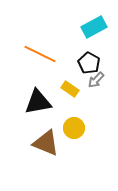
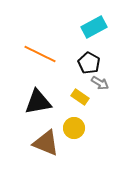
gray arrow: moved 4 px right, 3 px down; rotated 102 degrees counterclockwise
yellow rectangle: moved 10 px right, 8 px down
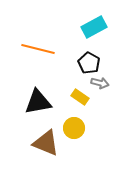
orange line: moved 2 px left, 5 px up; rotated 12 degrees counterclockwise
gray arrow: rotated 18 degrees counterclockwise
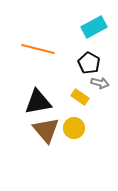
brown triangle: moved 13 px up; rotated 28 degrees clockwise
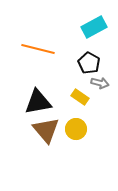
yellow circle: moved 2 px right, 1 px down
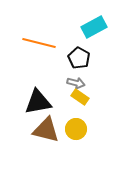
orange line: moved 1 px right, 6 px up
black pentagon: moved 10 px left, 5 px up
gray arrow: moved 24 px left
brown triangle: rotated 36 degrees counterclockwise
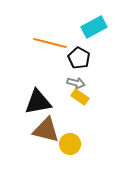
orange line: moved 11 px right
yellow circle: moved 6 px left, 15 px down
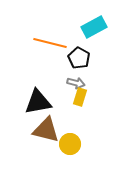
yellow rectangle: rotated 72 degrees clockwise
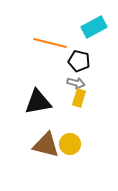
black pentagon: moved 3 px down; rotated 15 degrees counterclockwise
yellow rectangle: moved 1 px left, 1 px down
brown triangle: moved 15 px down
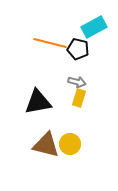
black pentagon: moved 1 px left, 12 px up
gray arrow: moved 1 px right, 1 px up
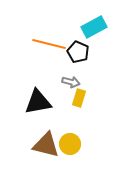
orange line: moved 1 px left, 1 px down
black pentagon: moved 3 px down; rotated 10 degrees clockwise
gray arrow: moved 6 px left
